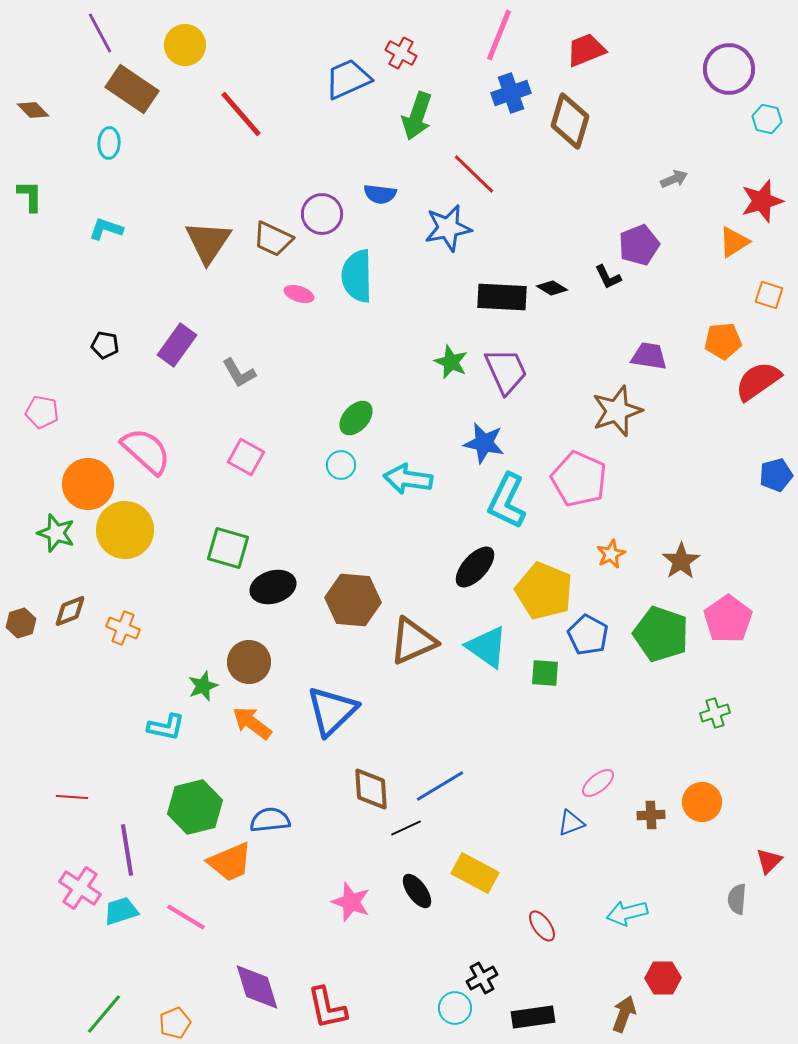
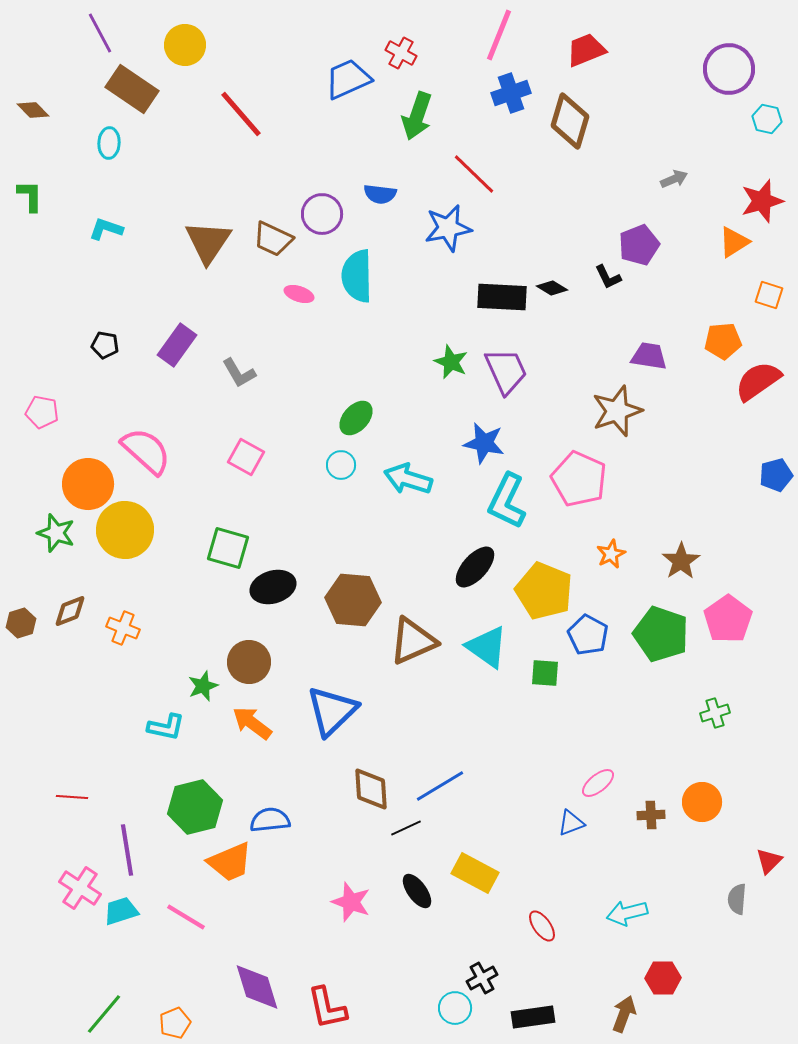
cyan arrow at (408, 479): rotated 9 degrees clockwise
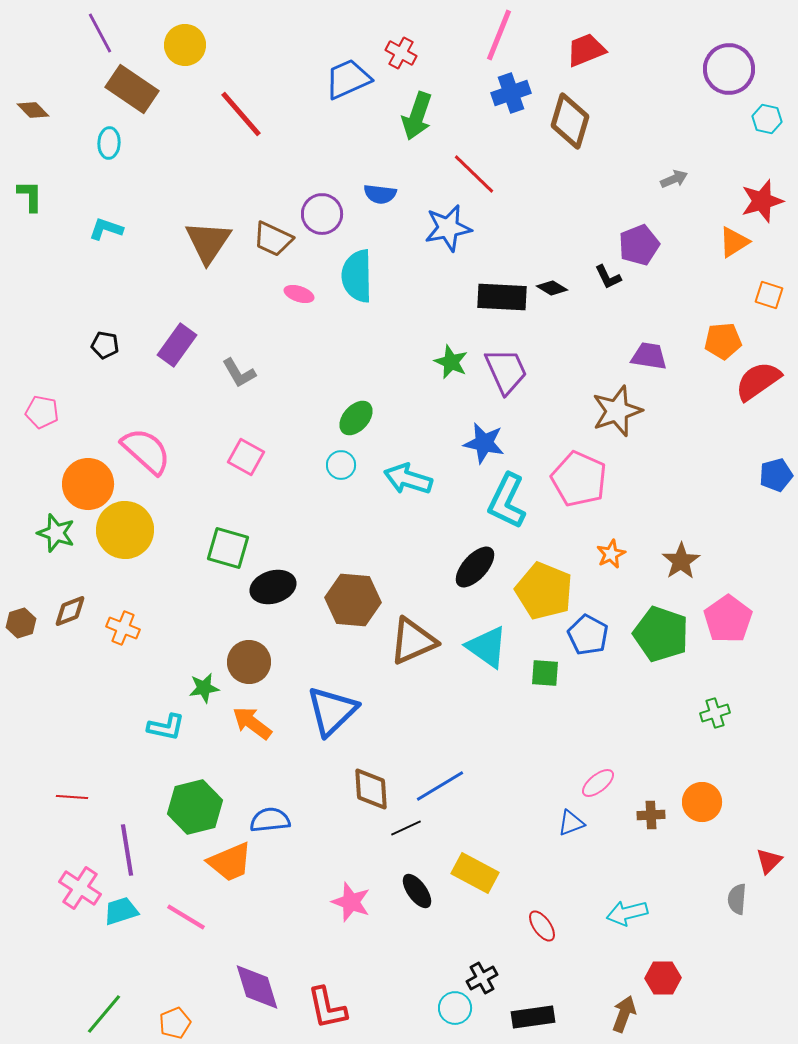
green star at (203, 686): moved 1 px right, 2 px down; rotated 12 degrees clockwise
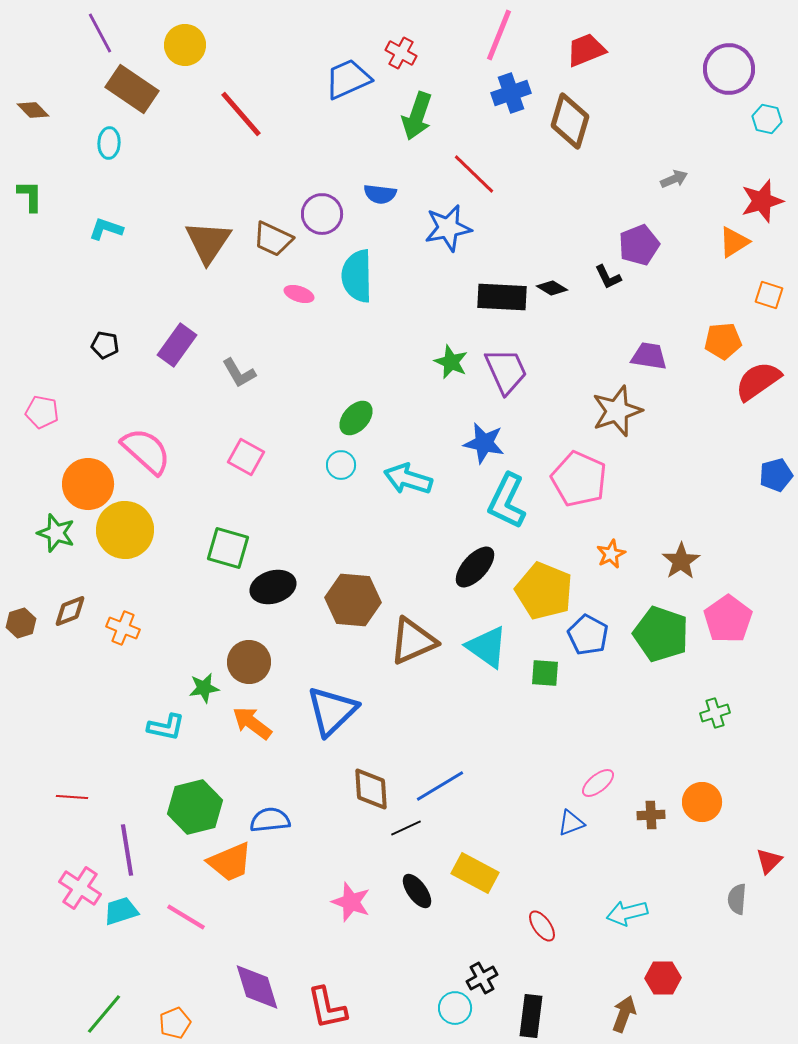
black rectangle at (533, 1017): moved 2 px left, 1 px up; rotated 75 degrees counterclockwise
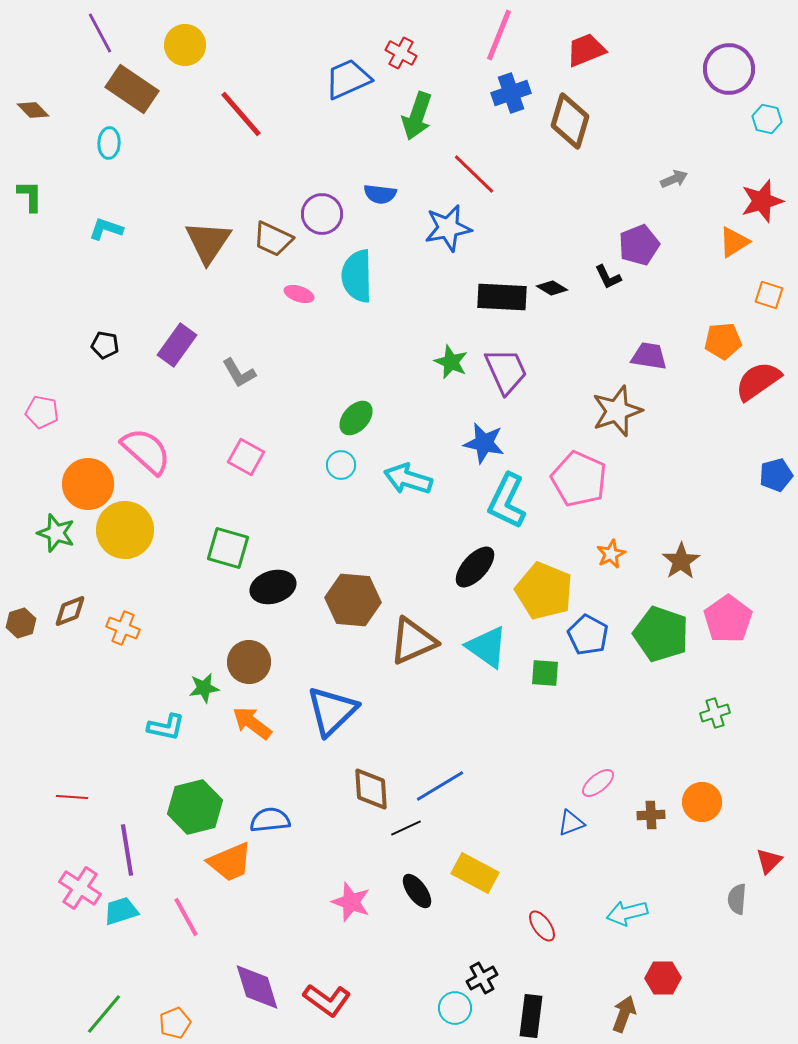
pink line at (186, 917): rotated 30 degrees clockwise
red L-shape at (327, 1008): moved 8 px up; rotated 42 degrees counterclockwise
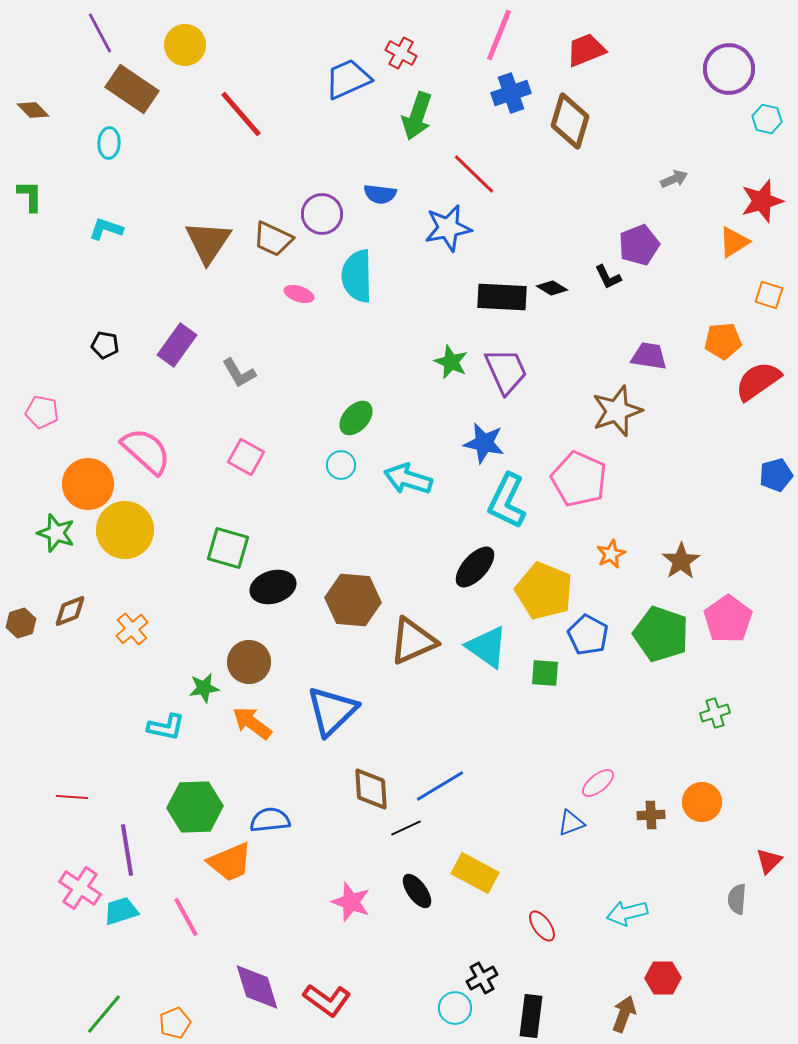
orange cross at (123, 628): moved 9 px right, 1 px down; rotated 28 degrees clockwise
green hexagon at (195, 807): rotated 12 degrees clockwise
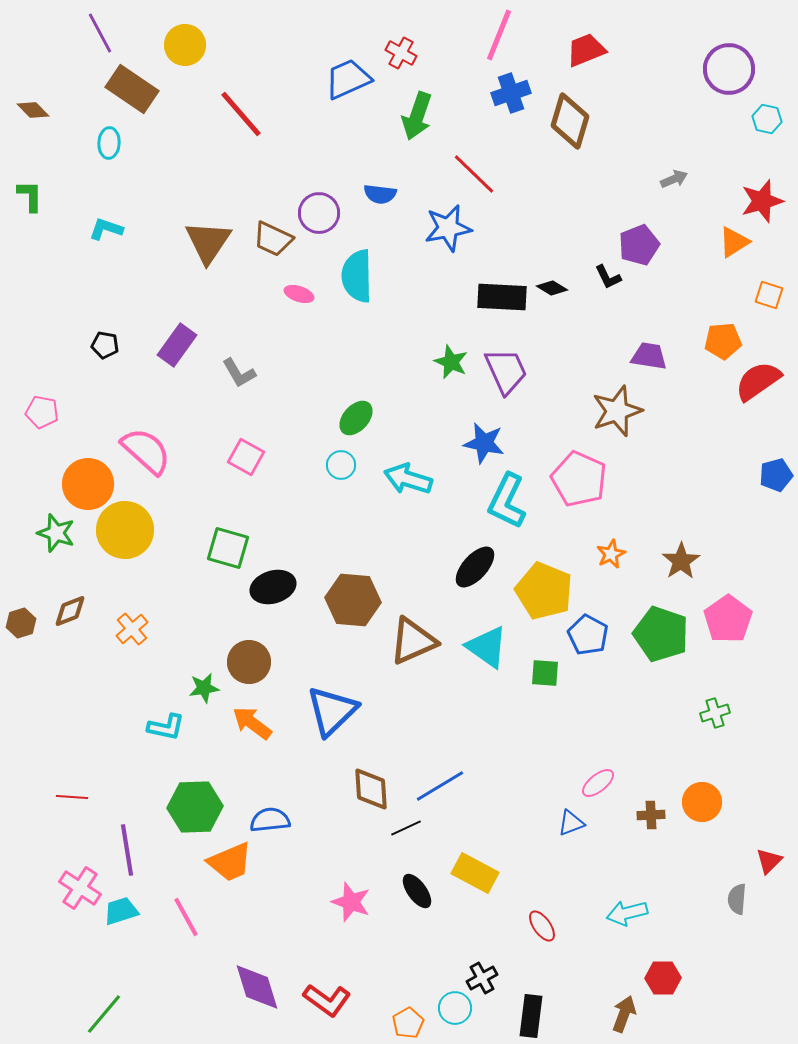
purple circle at (322, 214): moved 3 px left, 1 px up
orange pentagon at (175, 1023): moved 233 px right; rotated 8 degrees counterclockwise
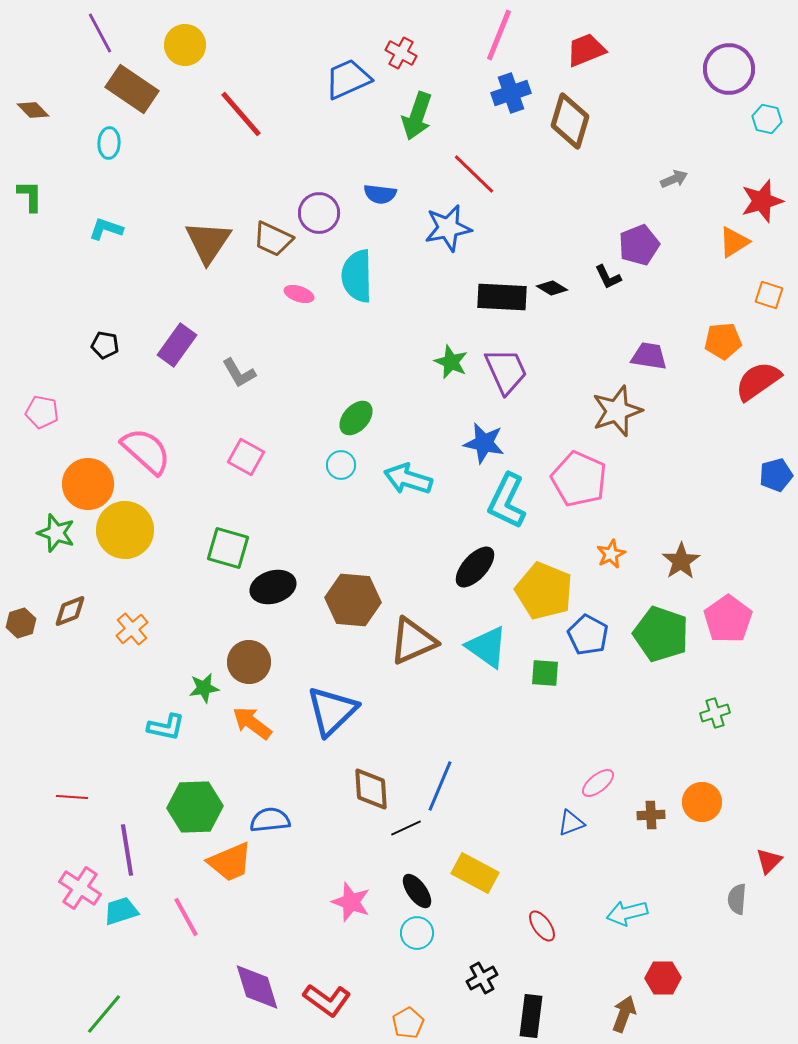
blue line at (440, 786): rotated 36 degrees counterclockwise
cyan circle at (455, 1008): moved 38 px left, 75 px up
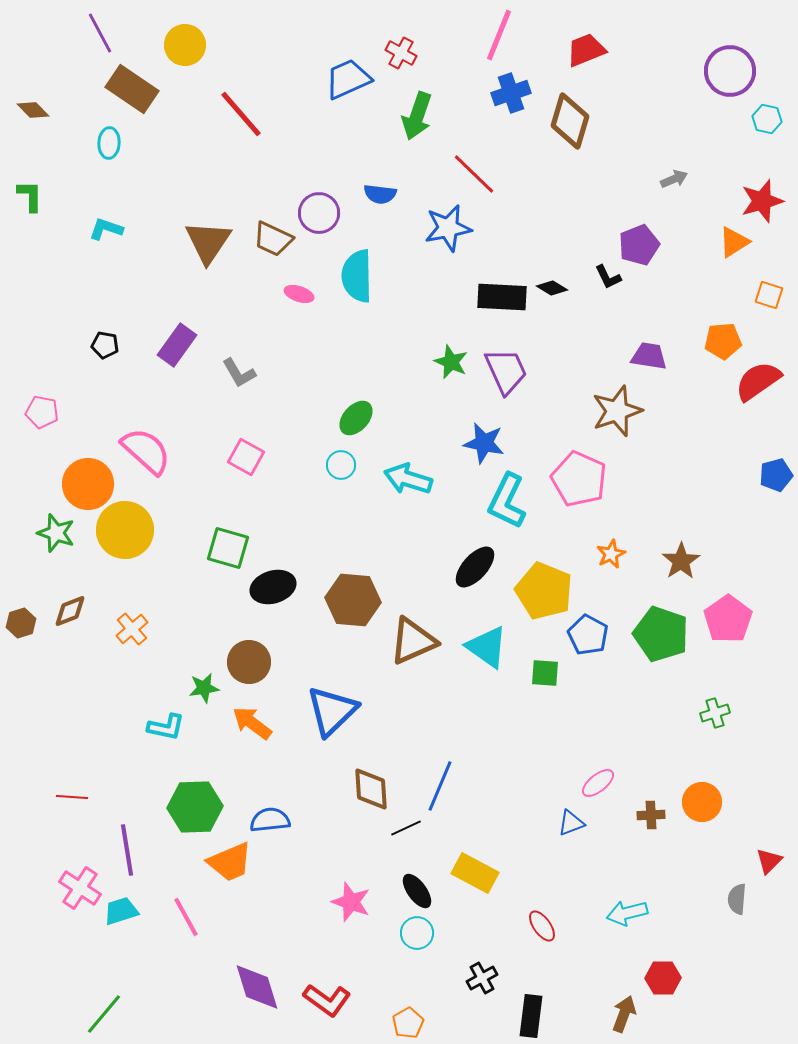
purple circle at (729, 69): moved 1 px right, 2 px down
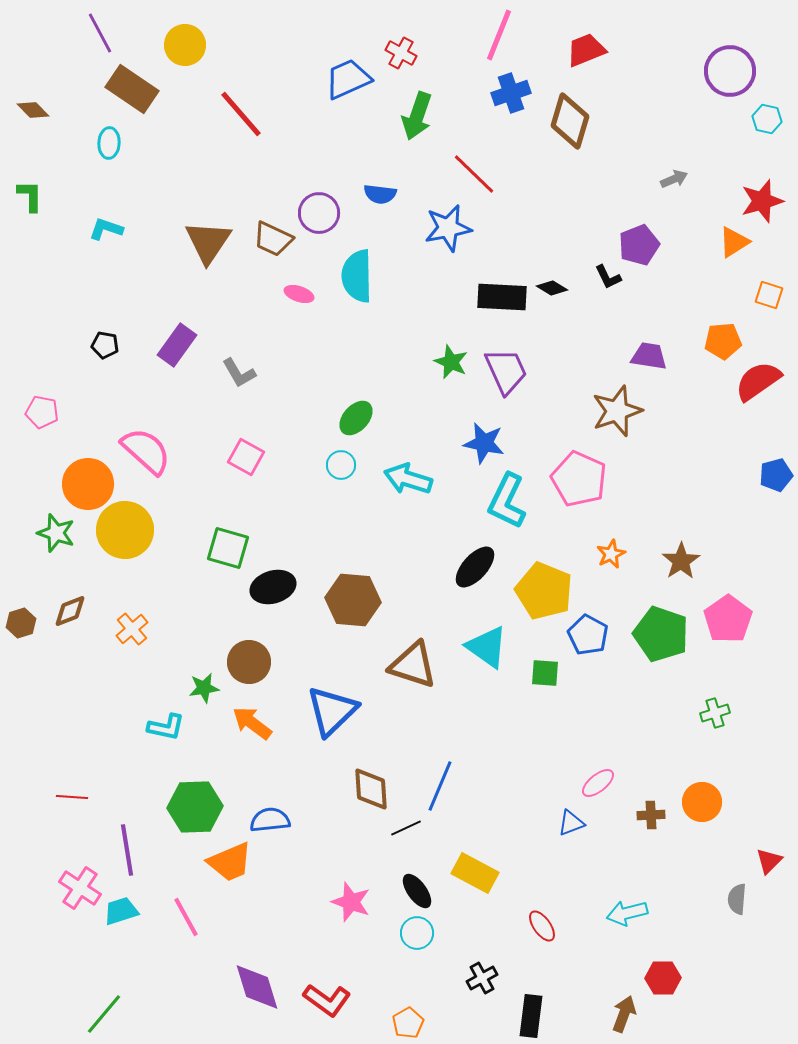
brown triangle at (413, 641): moved 24 px down; rotated 42 degrees clockwise
